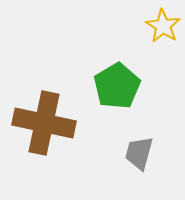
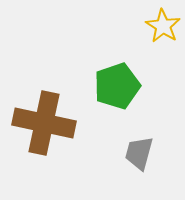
green pentagon: rotated 12 degrees clockwise
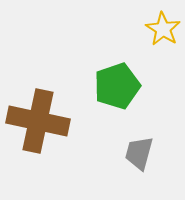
yellow star: moved 3 px down
brown cross: moved 6 px left, 2 px up
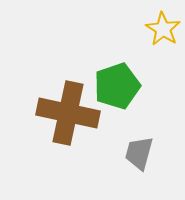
brown cross: moved 30 px right, 8 px up
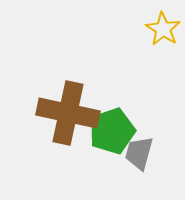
green pentagon: moved 5 px left, 45 px down
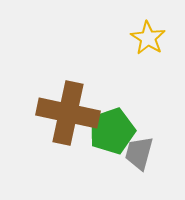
yellow star: moved 15 px left, 9 px down
